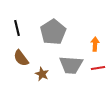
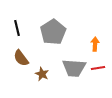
gray trapezoid: moved 3 px right, 3 px down
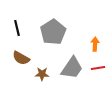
brown semicircle: rotated 24 degrees counterclockwise
gray trapezoid: moved 2 px left; rotated 60 degrees counterclockwise
brown star: rotated 24 degrees counterclockwise
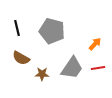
gray pentagon: moved 1 px left, 1 px up; rotated 25 degrees counterclockwise
orange arrow: rotated 40 degrees clockwise
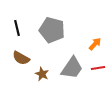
gray pentagon: moved 1 px up
brown star: rotated 24 degrees clockwise
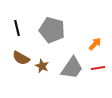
brown star: moved 8 px up
